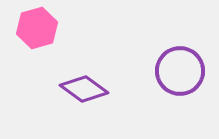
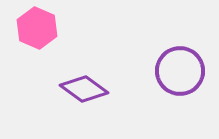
pink hexagon: rotated 21 degrees counterclockwise
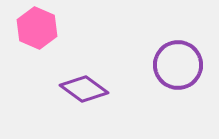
purple circle: moved 2 px left, 6 px up
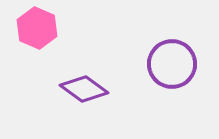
purple circle: moved 6 px left, 1 px up
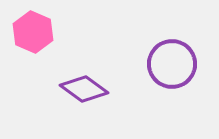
pink hexagon: moved 4 px left, 4 px down
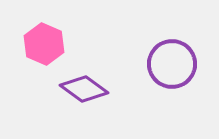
pink hexagon: moved 11 px right, 12 px down
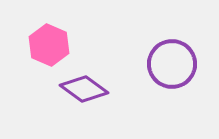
pink hexagon: moved 5 px right, 1 px down
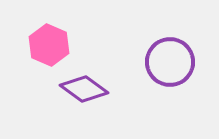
purple circle: moved 2 px left, 2 px up
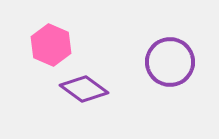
pink hexagon: moved 2 px right
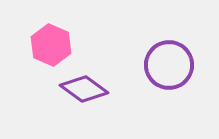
purple circle: moved 1 px left, 3 px down
